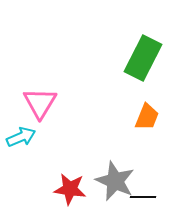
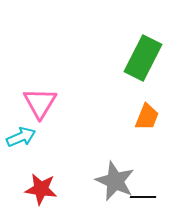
red star: moved 29 px left
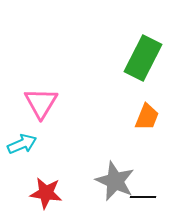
pink triangle: moved 1 px right
cyan arrow: moved 1 px right, 7 px down
red star: moved 5 px right, 4 px down
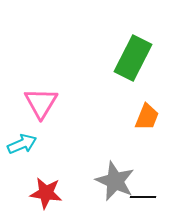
green rectangle: moved 10 px left
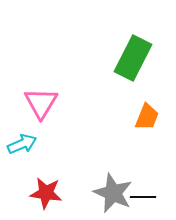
gray star: moved 2 px left, 12 px down
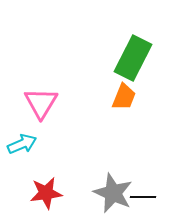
orange trapezoid: moved 23 px left, 20 px up
red star: rotated 16 degrees counterclockwise
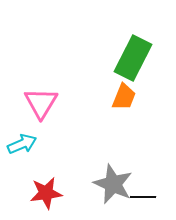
gray star: moved 9 px up
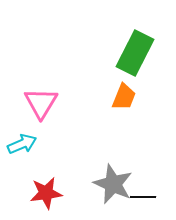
green rectangle: moved 2 px right, 5 px up
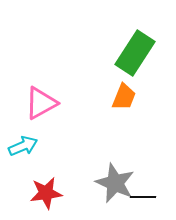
green rectangle: rotated 6 degrees clockwise
pink triangle: rotated 30 degrees clockwise
cyan arrow: moved 1 px right, 2 px down
gray star: moved 2 px right, 1 px up
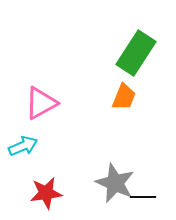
green rectangle: moved 1 px right
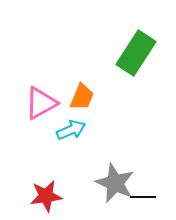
orange trapezoid: moved 42 px left
cyan arrow: moved 48 px right, 16 px up
red star: moved 3 px down
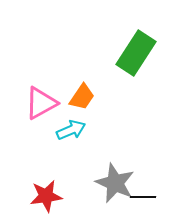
orange trapezoid: rotated 12 degrees clockwise
